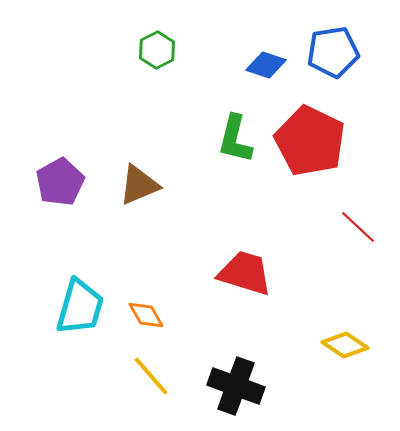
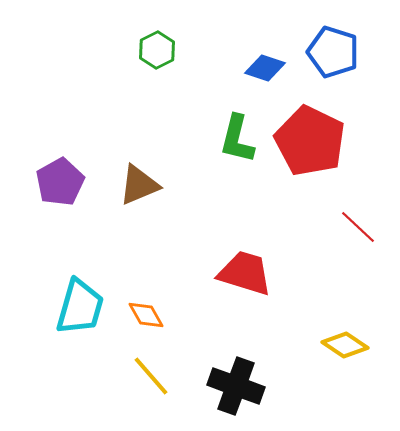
blue pentagon: rotated 27 degrees clockwise
blue diamond: moved 1 px left, 3 px down
green L-shape: moved 2 px right
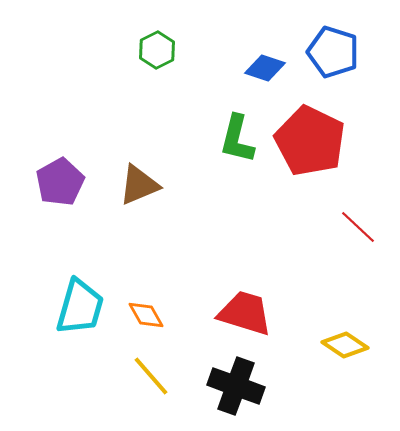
red trapezoid: moved 40 px down
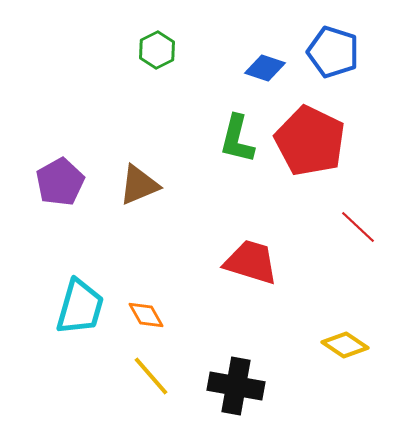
red trapezoid: moved 6 px right, 51 px up
black cross: rotated 10 degrees counterclockwise
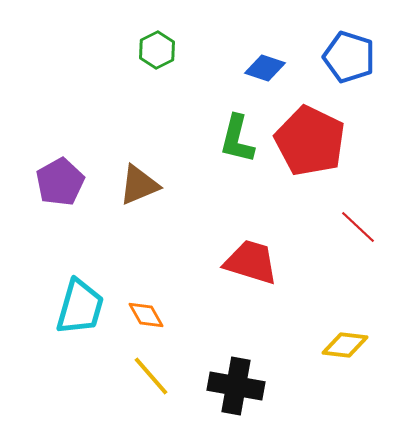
blue pentagon: moved 16 px right, 5 px down
yellow diamond: rotated 27 degrees counterclockwise
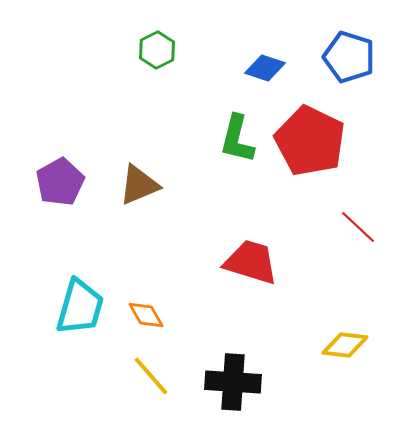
black cross: moved 3 px left, 4 px up; rotated 6 degrees counterclockwise
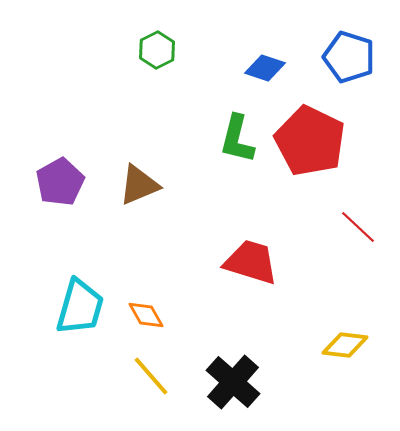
black cross: rotated 38 degrees clockwise
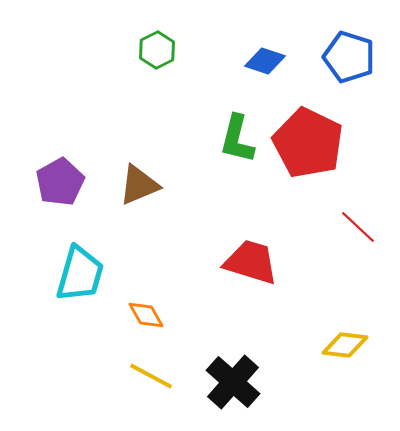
blue diamond: moved 7 px up
red pentagon: moved 2 px left, 2 px down
cyan trapezoid: moved 33 px up
yellow line: rotated 21 degrees counterclockwise
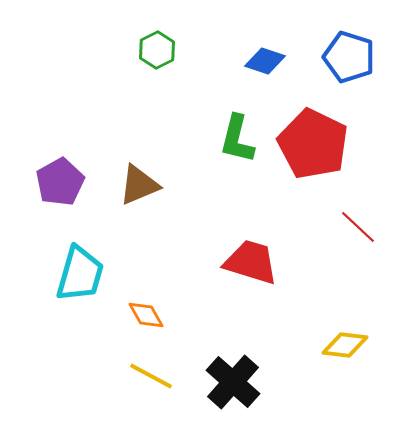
red pentagon: moved 5 px right, 1 px down
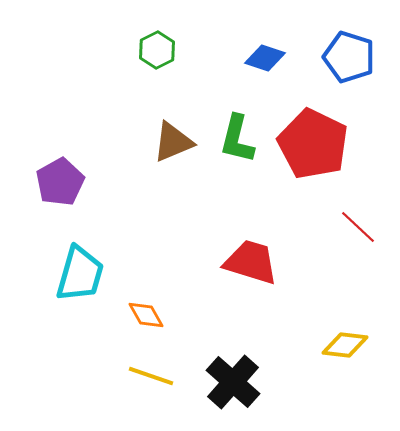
blue diamond: moved 3 px up
brown triangle: moved 34 px right, 43 px up
yellow line: rotated 9 degrees counterclockwise
